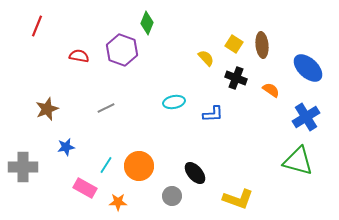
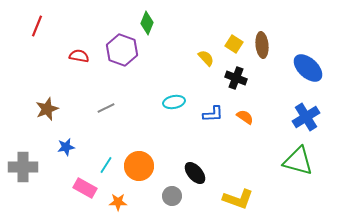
orange semicircle: moved 26 px left, 27 px down
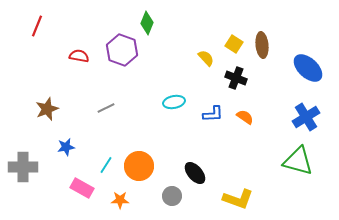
pink rectangle: moved 3 px left
orange star: moved 2 px right, 2 px up
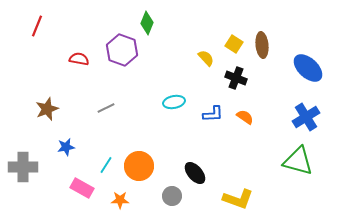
red semicircle: moved 3 px down
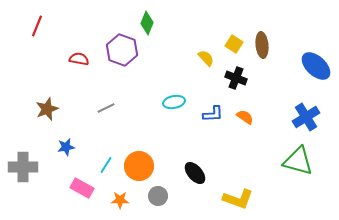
blue ellipse: moved 8 px right, 2 px up
gray circle: moved 14 px left
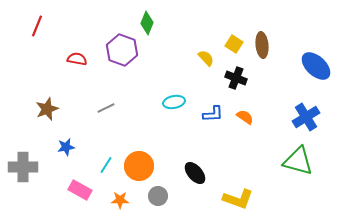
red semicircle: moved 2 px left
pink rectangle: moved 2 px left, 2 px down
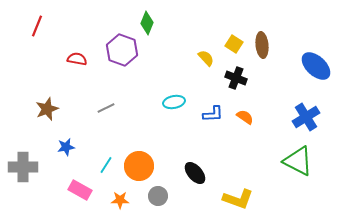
green triangle: rotated 12 degrees clockwise
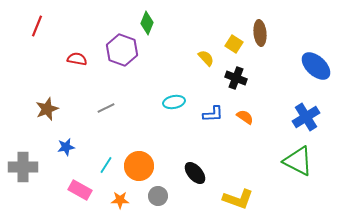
brown ellipse: moved 2 px left, 12 px up
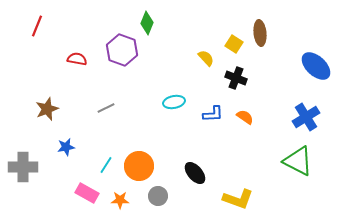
pink rectangle: moved 7 px right, 3 px down
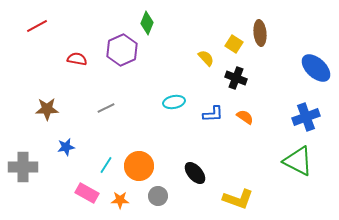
red line: rotated 40 degrees clockwise
purple hexagon: rotated 16 degrees clockwise
blue ellipse: moved 2 px down
brown star: rotated 20 degrees clockwise
blue cross: rotated 12 degrees clockwise
